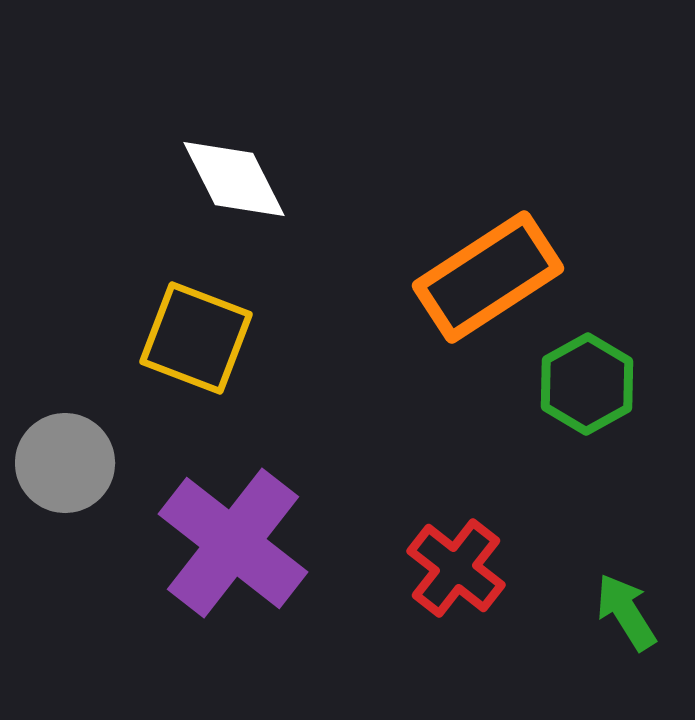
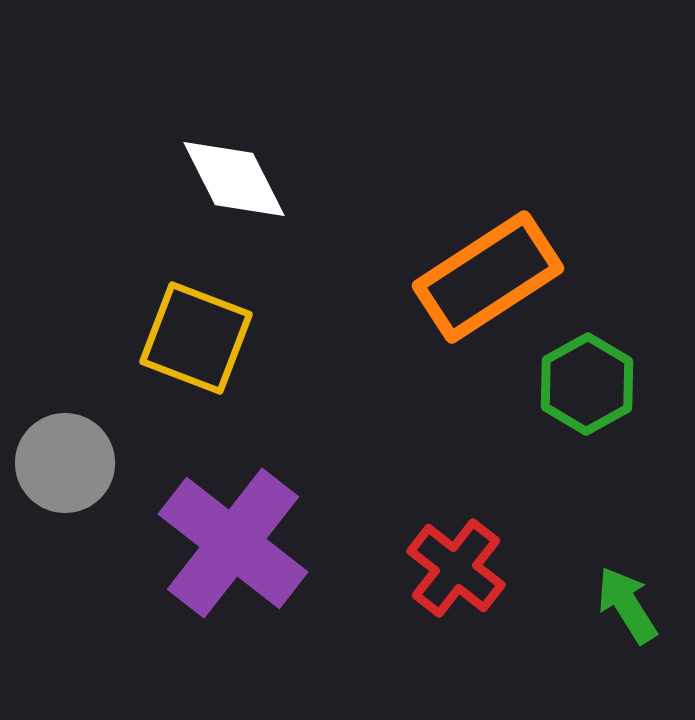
green arrow: moved 1 px right, 7 px up
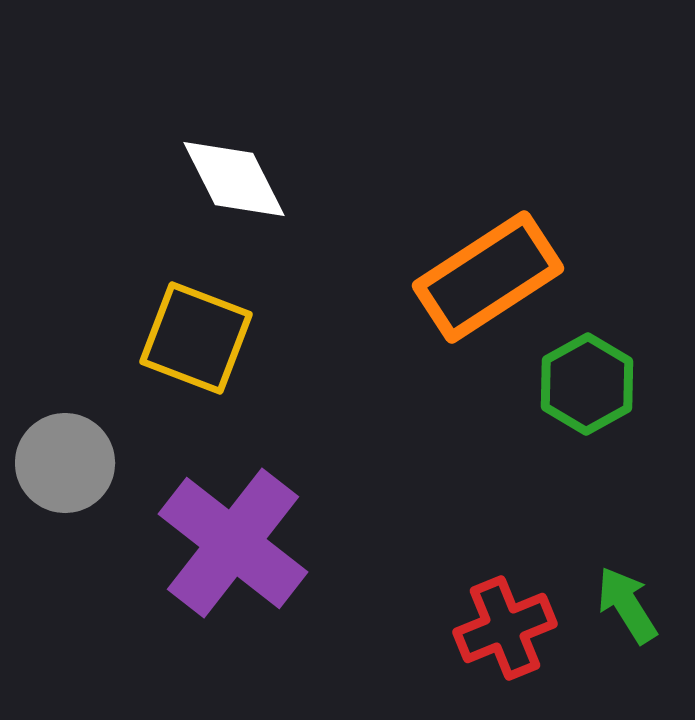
red cross: moved 49 px right, 60 px down; rotated 30 degrees clockwise
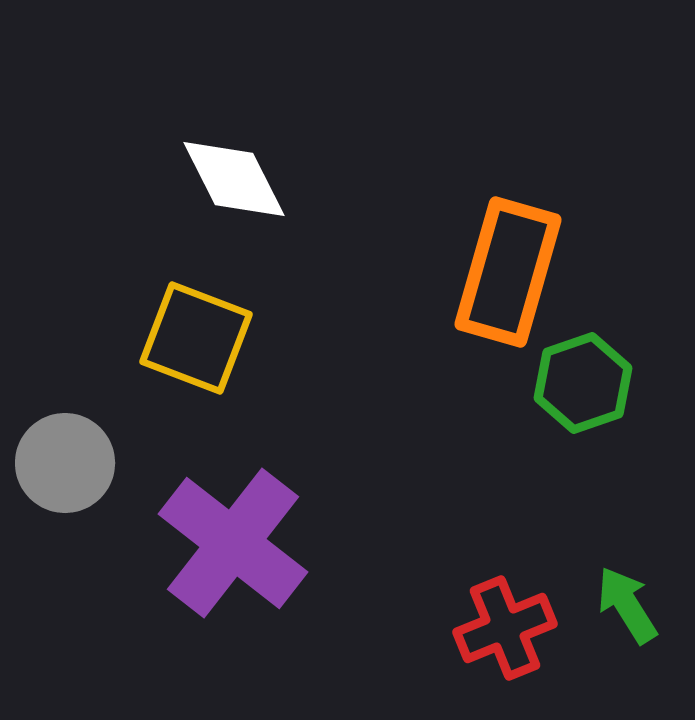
orange rectangle: moved 20 px right, 5 px up; rotated 41 degrees counterclockwise
green hexagon: moved 4 px left, 1 px up; rotated 10 degrees clockwise
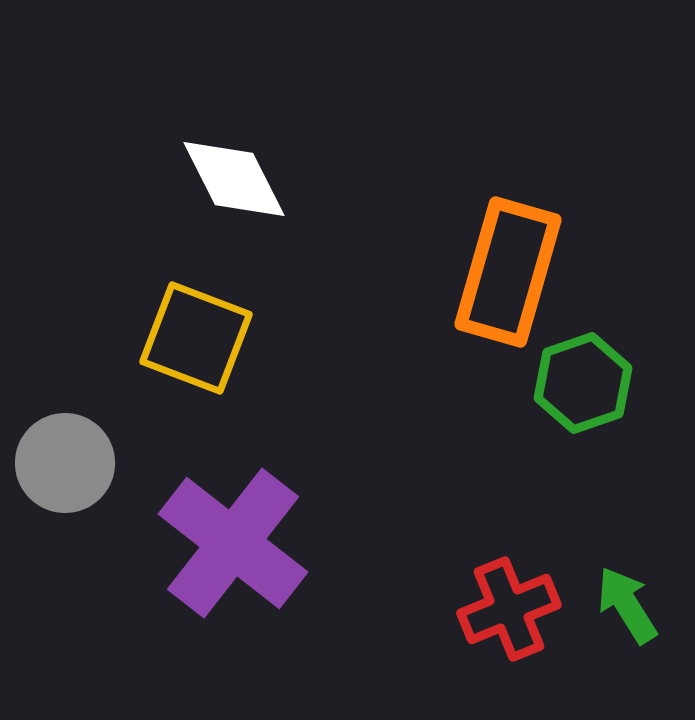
red cross: moved 4 px right, 19 px up
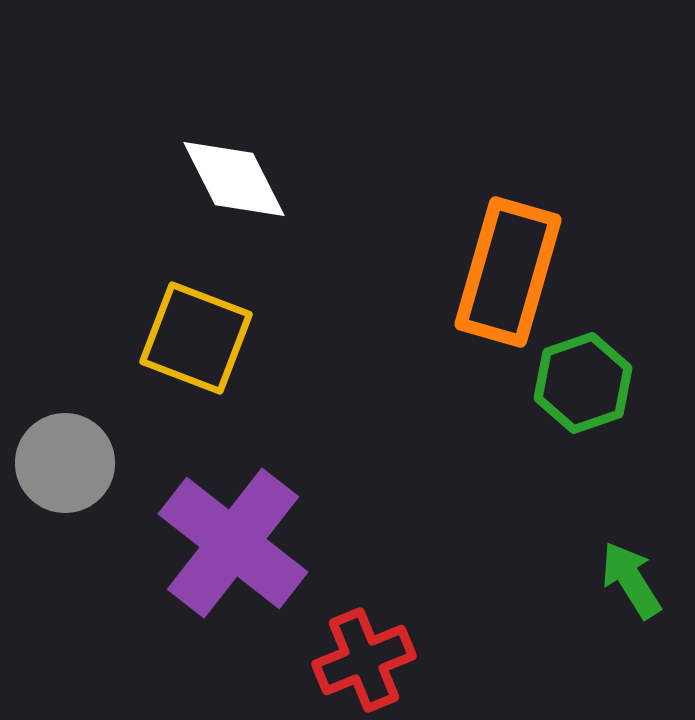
green arrow: moved 4 px right, 25 px up
red cross: moved 145 px left, 51 px down
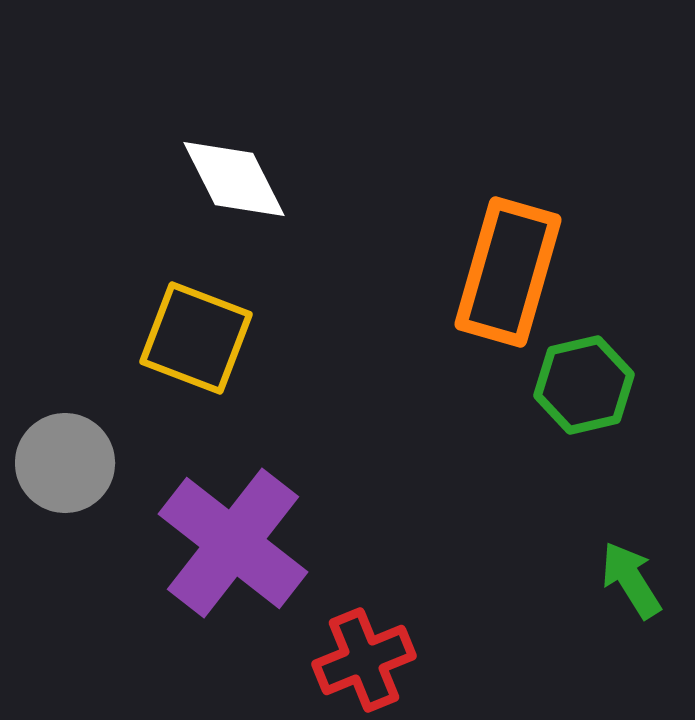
green hexagon: moved 1 px right, 2 px down; rotated 6 degrees clockwise
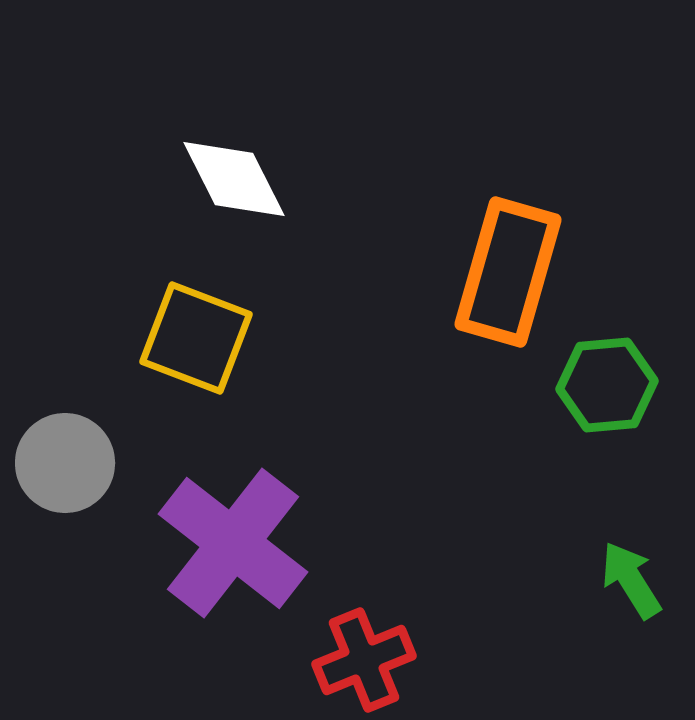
green hexagon: moved 23 px right; rotated 8 degrees clockwise
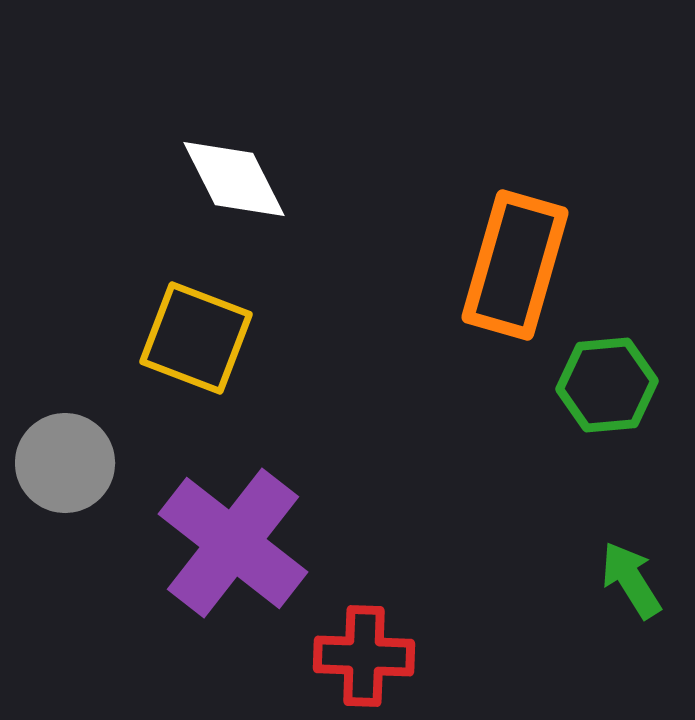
orange rectangle: moved 7 px right, 7 px up
red cross: moved 4 px up; rotated 24 degrees clockwise
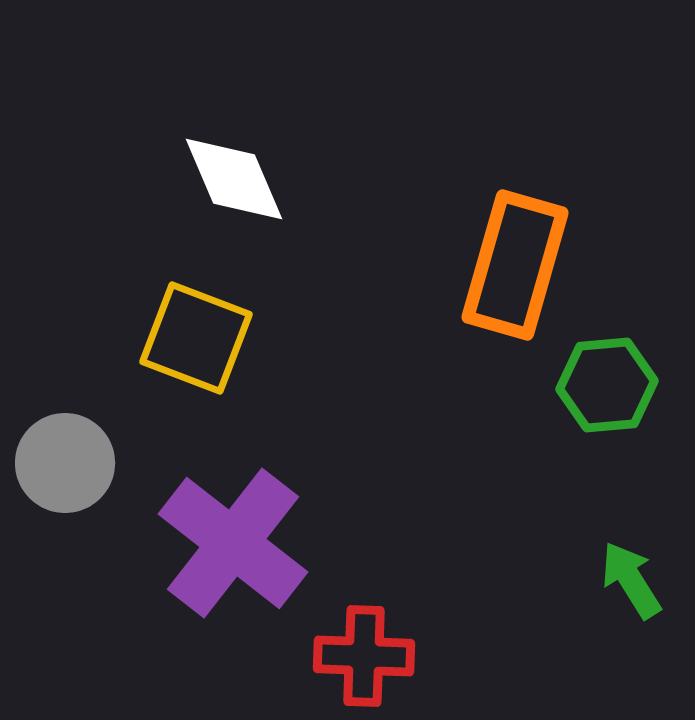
white diamond: rotated 4 degrees clockwise
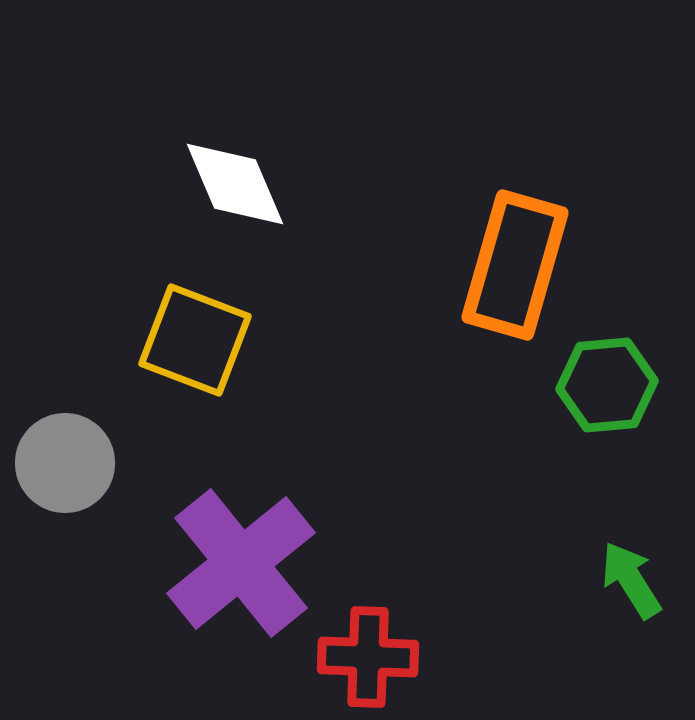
white diamond: moved 1 px right, 5 px down
yellow square: moved 1 px left, 2 px down
purple cross: moved 8 px right, 20 px down; rotated 13 degrees clockwise
red cross: moved 4 px right, 1 px down
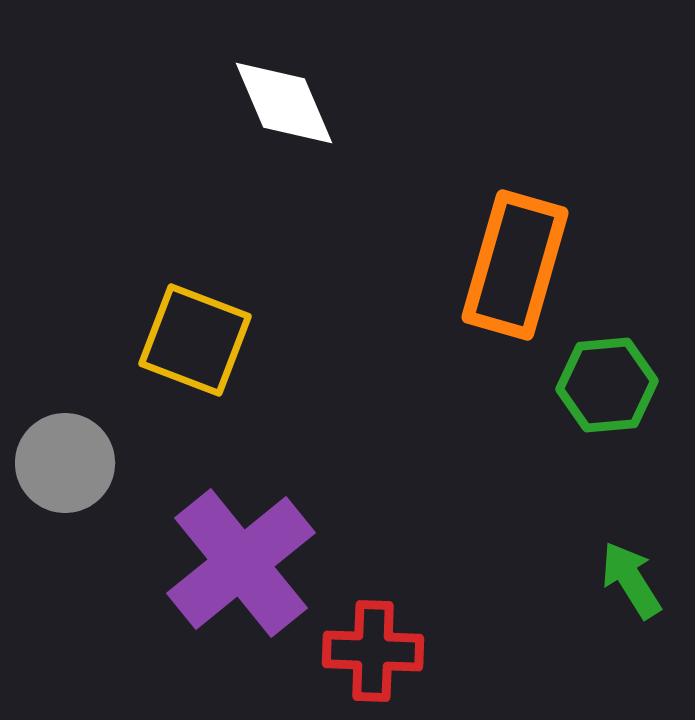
white diamond: moved 49 px right, 81 px up
red cross: moved 5 px right, 6 px up
